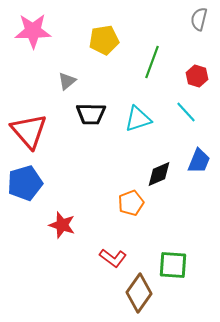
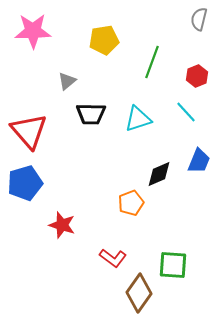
red hexagon: rotated 20 degrees clockwise
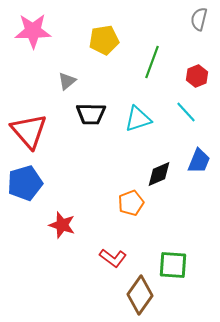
brown diamond: moved 1 px right, 2 px down
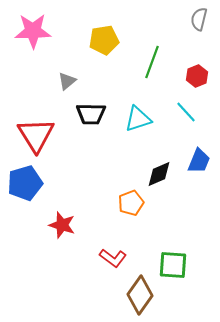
red triangle: moved 7 px right, 4 px down; rotated 9 degrees clockwise
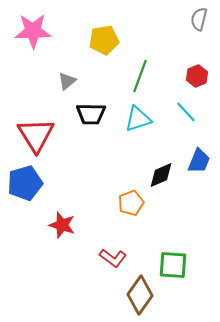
green line: moved 12 px left, 14 px down
black diamond: moved 2 px right, 1 px down
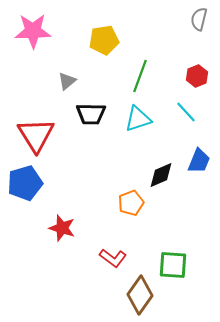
red star: moved 3 px down
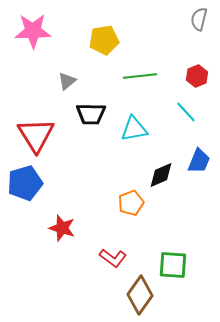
green line: rotated 64 degrees clockwise
cyan triangle: moved 4 px left, 10 px down; rotated 8 degrees clockwise
